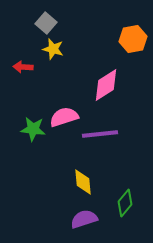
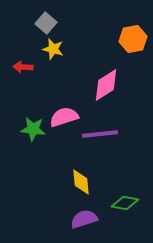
yellow diamond: moved 2 px left
green diamond: rotated 60 degrees clockwise
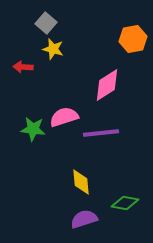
pink diamond: moved 1 px right
purple line: moved 1 px right, 1 px up
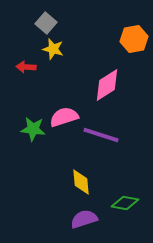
orange hexagon: moved 1 px right
red arrow: moved 3 px right
purple line: moved 2 px down; rotated 24 degrees clockwise
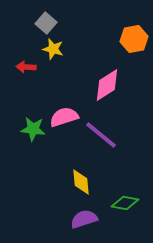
purple line: rotated 21 degrees clockwise
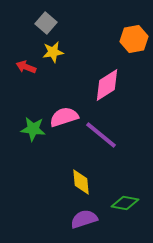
yellow star: moved 3 px down; rotated 25 degrees counterclockwise
red arrow: rotated 18 degrees clockwise
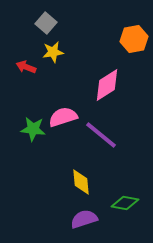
pink semicircle: moved 1 px left
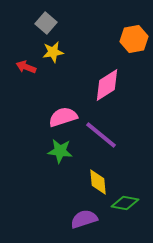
green star: moved 27 px right, 22 px down
yellow diamond: moved 17 px right
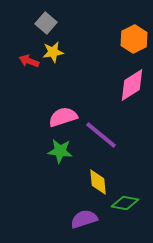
orange hexagon: rotated 16 degrees counterclockwise
red arrow: moved 3 px right, 6 px up
pink diamond: moved 25 px right
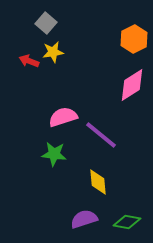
green star: moved 6 px left, 3 px down
green diamond: moved 2 px right, 19 px down
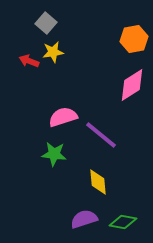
orange hexagon: rotated 16 degrees clockwise
green diamond: moved 4 px left
